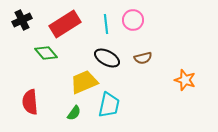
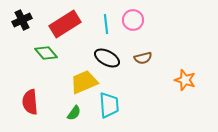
cyan trapezoid: rotated 16 degrees counterclockwise
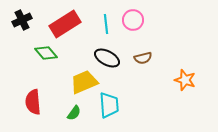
red semicircle: moved 3 px right
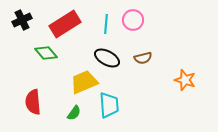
cyan line: rotated 12 degrees clockwise
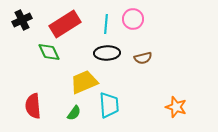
pink circle: moved 1 px up
green diamond: moved 3 px right, 1 px up; rotated 15 degrees clockwise
black ellipse: moved 5 px up; rotated 30 degrees counterclockwise
orange star: moved 9 px left, 27 px down
red semicircle: moved 4 px down
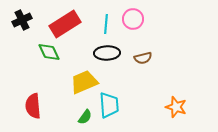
green semicircle: moved 11 px right, 4 px down
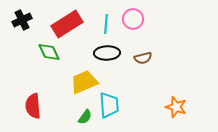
red rectangle: moved 2 px right
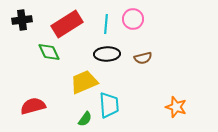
black cross: rotated 18 degrees clockwise
black ellipse: moved 1 px down
red semicircle: rotated 80 degrees clockwise
green semicircle: moved 2 px down
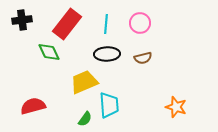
pink circle: moved 7 px right, 4 px down
red rectangle: rotated 20 degrees counterclockwise
